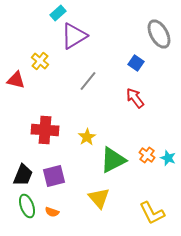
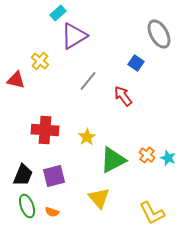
red arrow: moved 12 px left, 2 px up
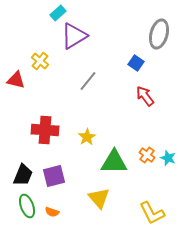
gray ellipse: rotated 44 degrees clockwise
red arrow: moved 22 px right
green triangle: moved 1 px right, 2 px down; rotated 28 degrees clockwise
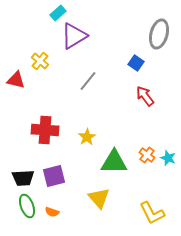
black trapezoid: moved 3 px down; rotated 65 degrees clockwise
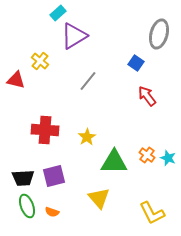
red arrow: moved 2 px right
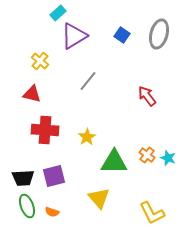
blue square: moved 14 px left, 28 px up
red triangle: moved 16 px right, 14 px down
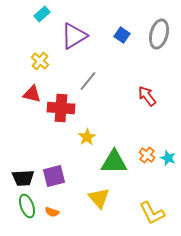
cyan rectangle: moved 16 px left, 1 px down
red cross: moved 16 px right, 22 px up
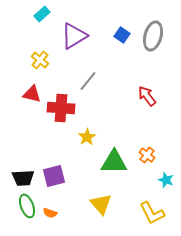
gray ellipse: moved 6 px left, 2 px down
yellow cross: moved 1 px up
cyan star: moved 2 px left, 22 px down
yellow triangle: moved 2 px right, 6 px down
orange semicircle: moved 2 px left, 1 px down
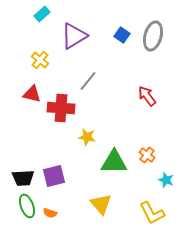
yellow star: rotated 30 degrees counterclockwise
